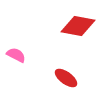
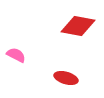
red ellipse: rotated 20 degrees counterclockwise
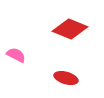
red diamond: moved 8 px left, 3 px down; rotated 12 degrees clockwise
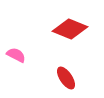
red ellipse: rotated 40 degrees clockwise
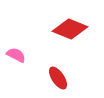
red ellipse: moved 8 px left
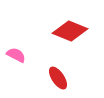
red diamond: moved 2 px down
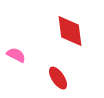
red diamond: rotated 60 degrees clockwise
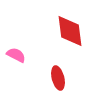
red ellipse: rotated 20 degrees clockwise
